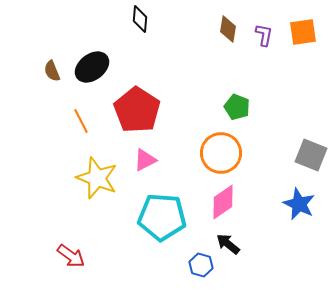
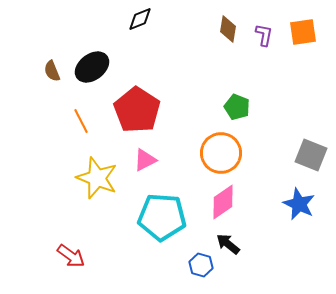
black diamond: rotated 64 degrees clockwise
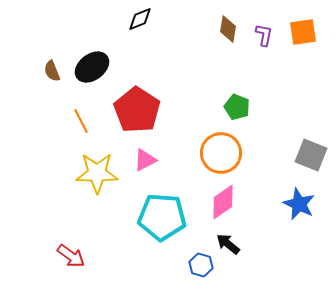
yellow star: moved 5 px up; rotated 21 degrees counterclockwise
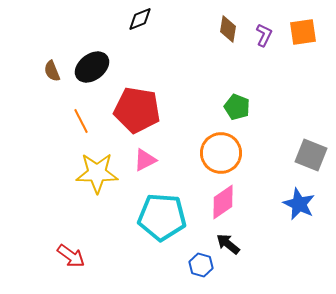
purple L-shape: rotated 15 degrees clockwise
red pentagon: rotated 24 degrees counterclockwise
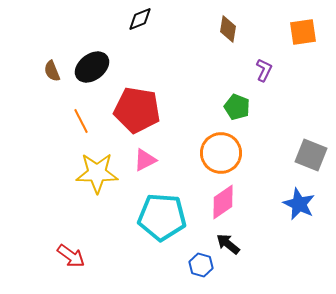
purple L-shape: moved 35 px down
